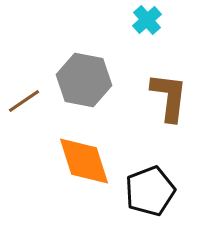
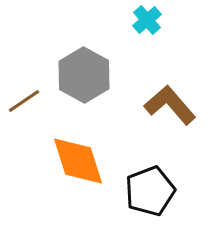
gray hexagon: moved 5 px up; rotated 18 degrees clockwise
brown L-shape: moved 1 px right, 8 px down; rotated 48 degrees counterclockwise
orange diamond: moved 6 px left
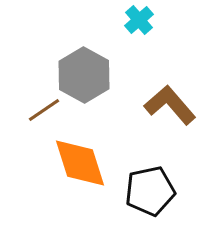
cyan cross: moved 8 px left
brown line: moved 20 px right, 9 px down
orange diamond: moved 2 px right, 2 px down
black pentagon: rotated 9 degrees clockwise
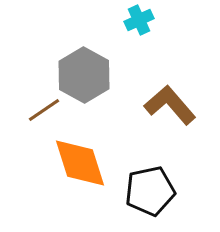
cyan cross: rotated 16 degrees clockwise
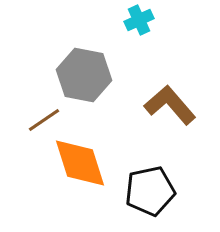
gray hexagon: rotated 18 degrees counterclockwise
brown line: moved 10 px down
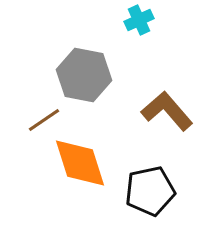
brown L-shape: moved 3 px left, 6 px down
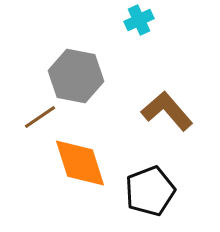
gray hexagon: moved 8 px left, 1 px down
brown line: moved 4 px left, 3 px up
black pentagon: rotated 9 degrees counterclockwise
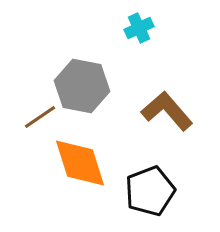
cyan cross: moved 8 px down
gray hexagon: moved 6 px right, 10 px down
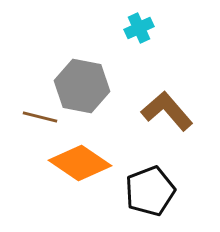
brown line: rotated 48 degrees clockwise
orange diamond: rotated 38 degrees counterclockwise
